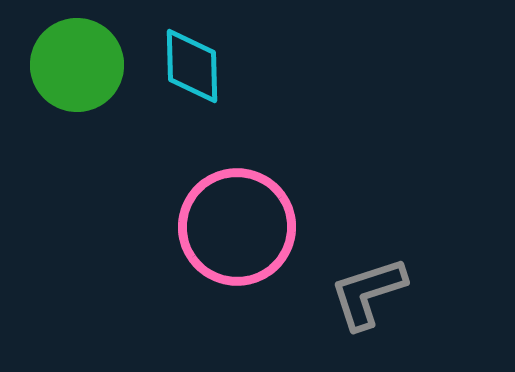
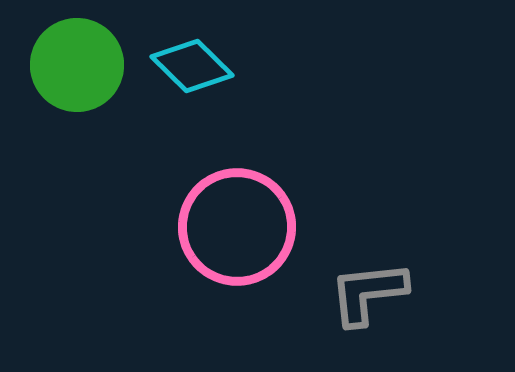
cyan diamond: rotated 44 degrees counterclockwise
gray L-shape: rotated 12 degrees clockwise
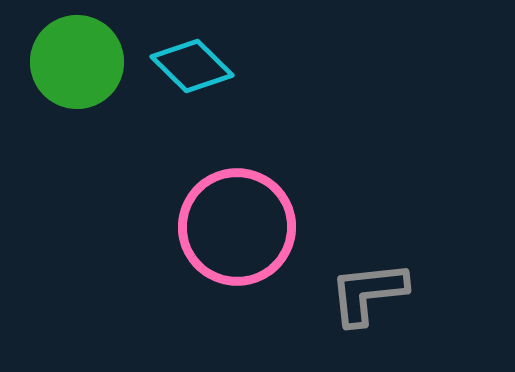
green circle: moved 3 px up
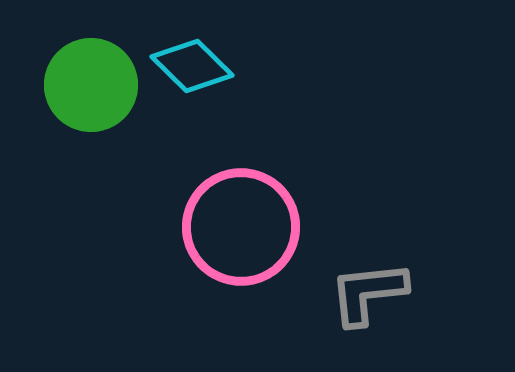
green circle: moved 14 px right, 23 px down
pink circle: moved 4 px right
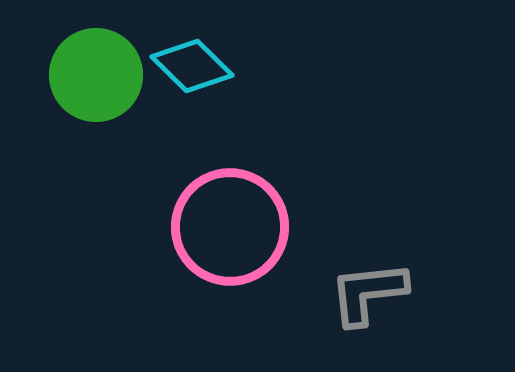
green circle: moved 5 px right, 10 px up
pink circle: moved 11 px left
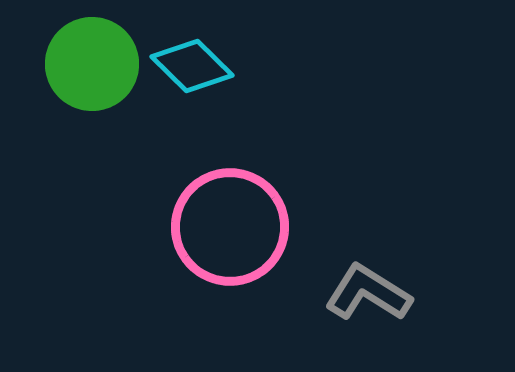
green circle: moved 4 px left, 11 px up
gray L-shape: rotated 38 degrees clockwise
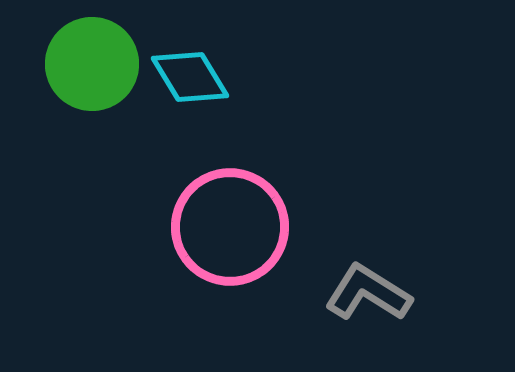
cyan diamond: moved 2 px left, 11 px down; rotated 14 degrees clockwise
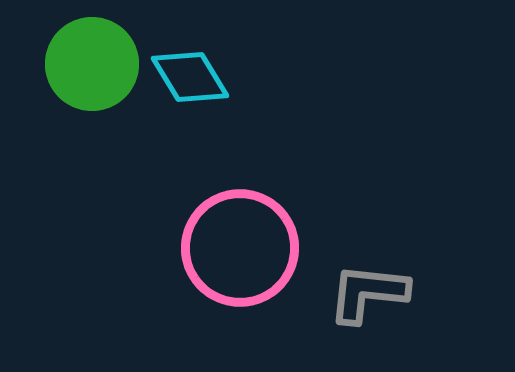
pink circle: moved 10 px right, 21 px down
gray L-shape: rotated 26 degrees counterclockwise
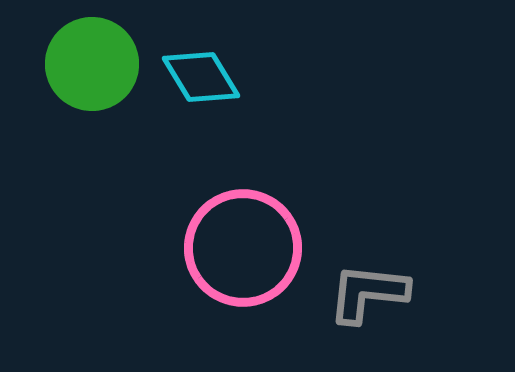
cyan diamond: moved 11 px right
pink circle: moved 3 px right
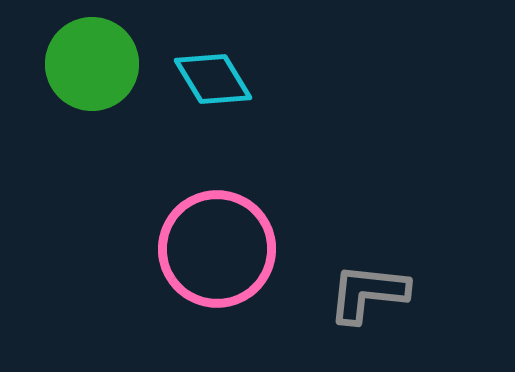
cyan diamond: moved 12 px right, 2 px down
pink circle: moved 26 px left, 1 px down
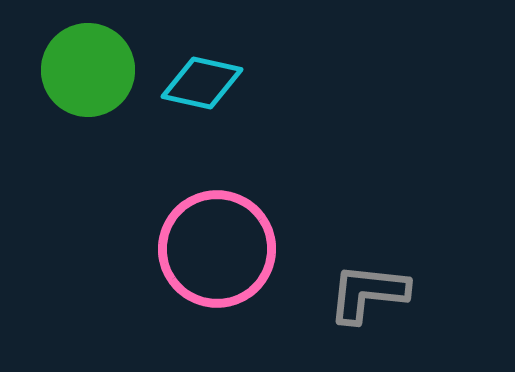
green circle: moved 4 px left, 6 px down
cyan diamond: moved 11 px left, 4 px down; rotated 46 degrees counterclockwise
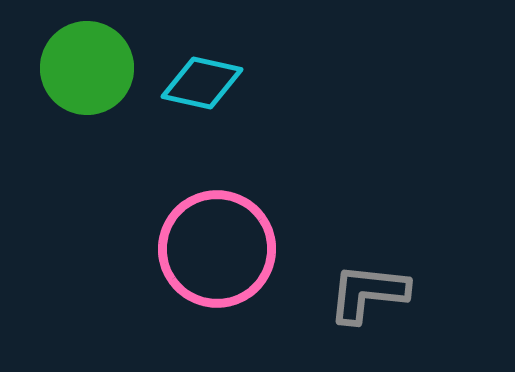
green circle: moved 1 px left, 2 px up
